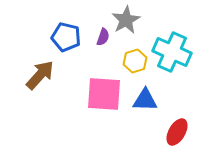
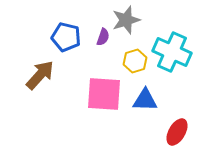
gray star: rotated 12 degrees clockwise
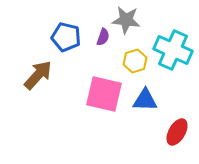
gray star: rotated 24 degrees clockwise
cyan cross: moved 1 px right, 2 px up
brown arrow: moved 2 px left
pink square: rotated 9 degrees clockwise
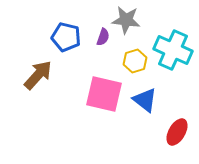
blue triangle: rotated 36 degrees clockwise
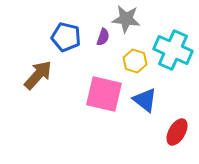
gray star: moved 1 px up
yellow hexagon: rotated 25 degrees counterclockwise
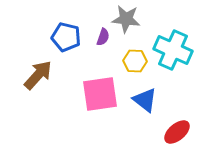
yellow hexagon: rotated 15 degrees counterclockwise
pink square: moved 4 px left; rotated 21 degrees counterclockwise
red ellipse: rotated 20 degrees clockwise
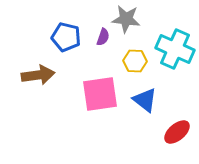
cyan cross: moved 2 px right, 1 px up
brown arrow: rotated 40 degrees clockwise
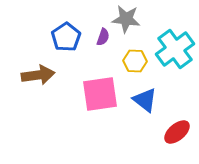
blue pentagon: rotated 24 degrees clockwise
cyan cross: rotated 30 degrees clockwise
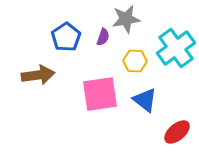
gray star: rotated 16 degrees counterclockwise
cyan cross: moved 1 px right, 1 px up
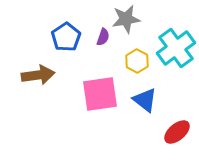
yellow hexagon: moved 2 px right; rotated 25 degrees clockwise
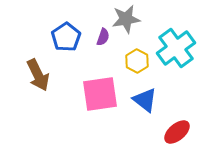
brown arrow: rotated 72 degrees clockwise
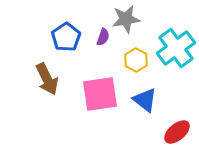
yellow hexagon: moved 1 px left, 1 px up
brown arrow: moved 9 px right, 4 px down
